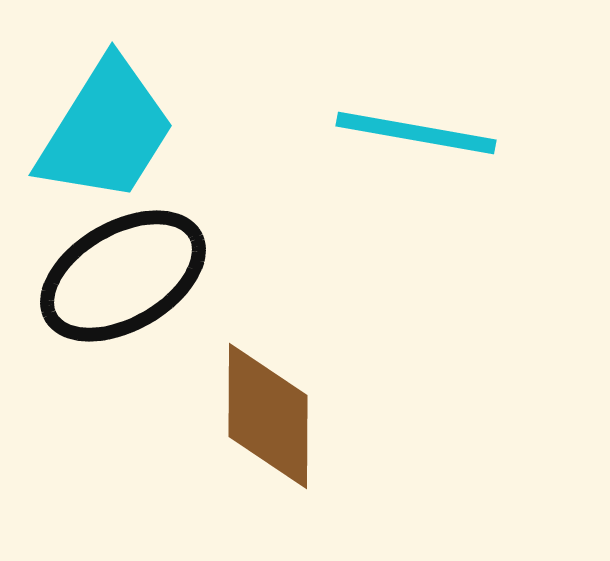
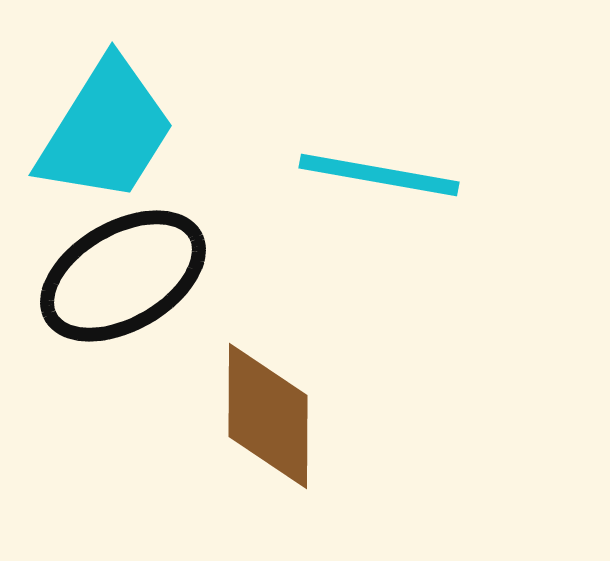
cyan line: moved 37 px left, 42 px down
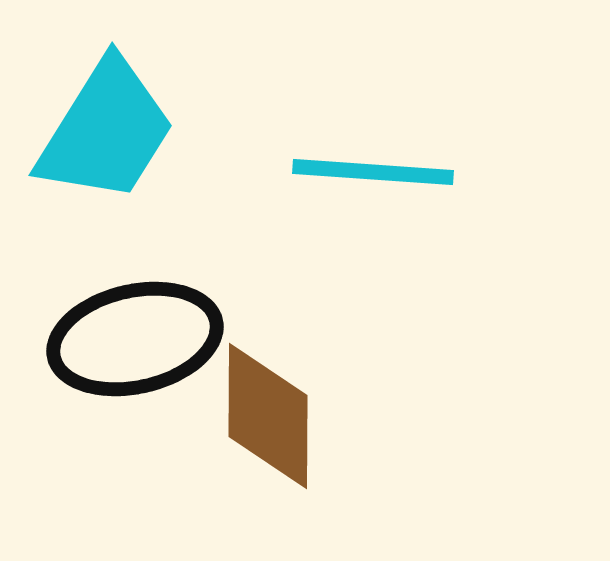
cyan line: moved 6 px left, 3 px up; rotated 6 degrees counterclockwise
black ellipse: moved 12 px right, 63 px down; rotated 17 degrees clockwise
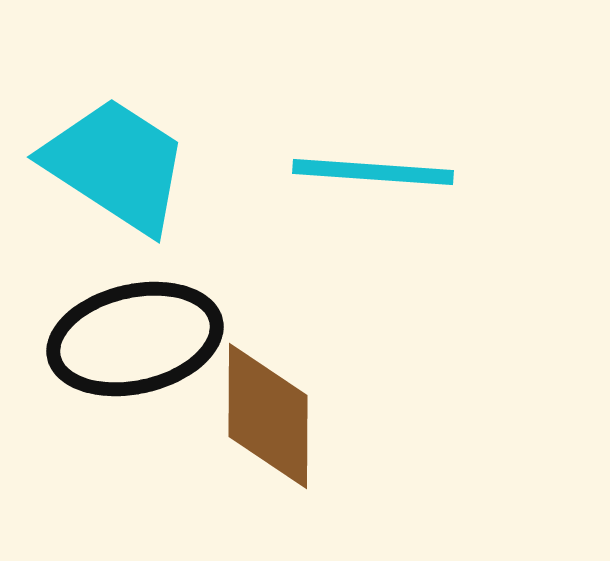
cyan trapezoid: moved 10 px right, 34 px down; rotated 89 degrees counterclockwise
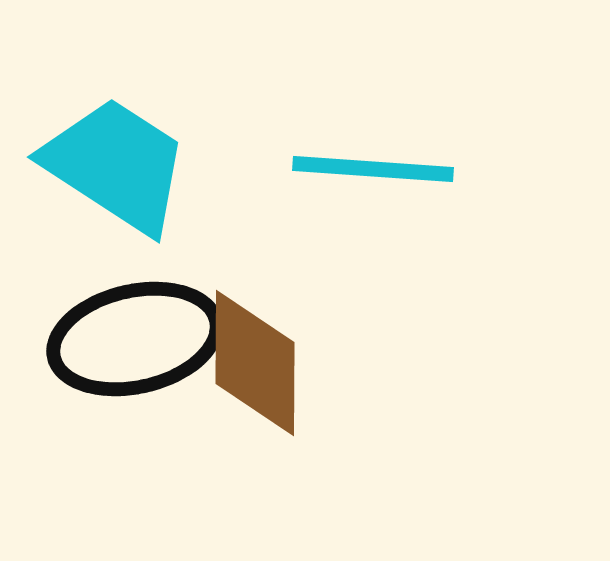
cyan line: moved 3 px up
brown diamond: moved 13 px left, 53 px up
